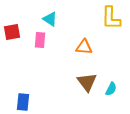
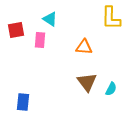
red square: moved 4 px right, 2 px up
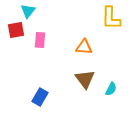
cyan triangle: moved 22 px left, 8 px up; rotated 35 degrees clockwise
brown triangle: moved 2 px left, 3 px up
blue rectangle: moved 17 px right, 5 px up; rotated 24 degrees clockwise
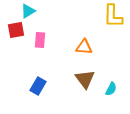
cyan triangle: rotated 21 degrees clockwise
yellow L-shape: moved 2 px right, 2 px up
blue rectangle: moved 2 px left, 11 px up
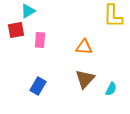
brown triangle: rotated 20 degrees clockwise
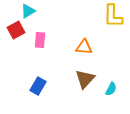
red square: rotated 18 degrees counterclockwise
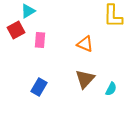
orange triangle: moved 1 px right, 3 px up; rotated 18 degrees clockwise
blue rectangle: moved 1 px right, 1 px down
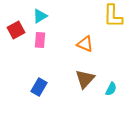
cyan triangle: moved 12 px right, 5 px down
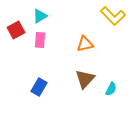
yellow L-shape: rotated 45 degrees counterclockwise
orange triangle: rotated 36 degrees counterclockwise
